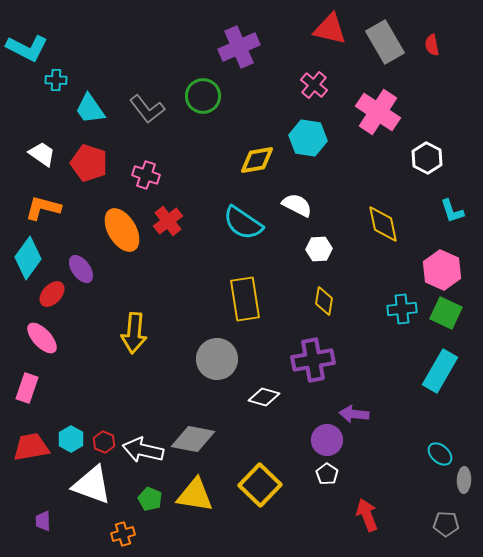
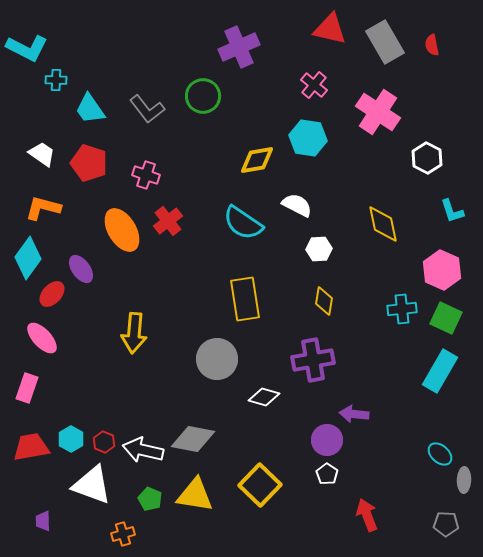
green square at (446, 313): moved 5 px down
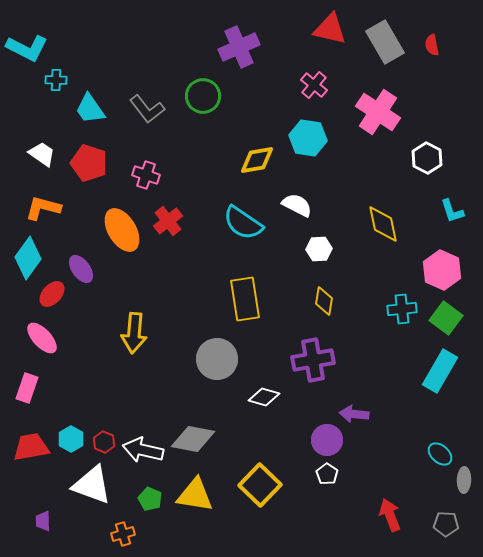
green square at (446, 318): rotated 12 degrees clockwise
red arrow at (367, 515): moved 23 px right
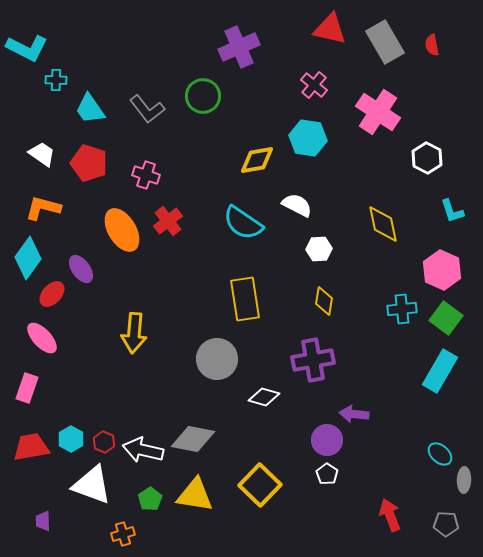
green pentagon at (150, 499): rotated 15 degrees clockwise
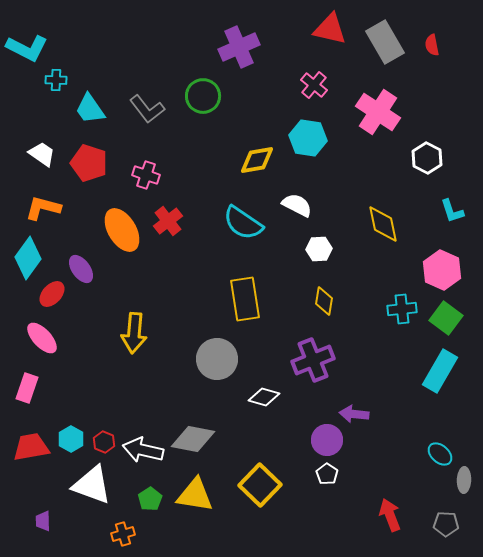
purple cross at (313, 360): rotated 12 degrees counterclockwise
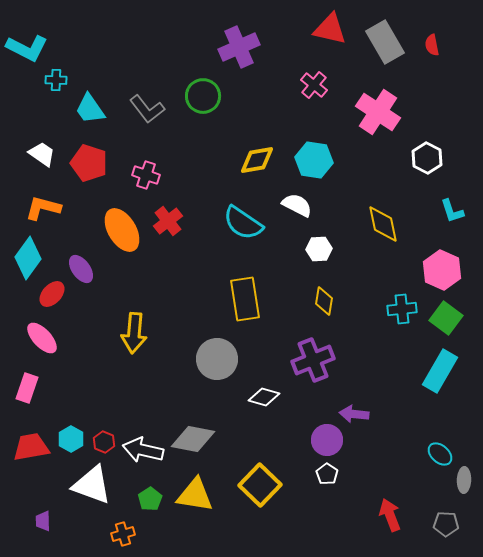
cyan hexagon at (308, 138): moved 6 px right, 22 px down
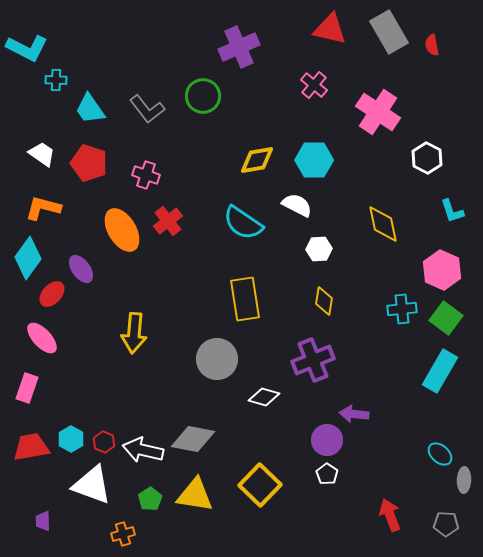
gray rectangle at (385, 42): moved 4 px right, 10 px up
cyan hexagon at (314, 160): rotated 9 degrees counterclockwise
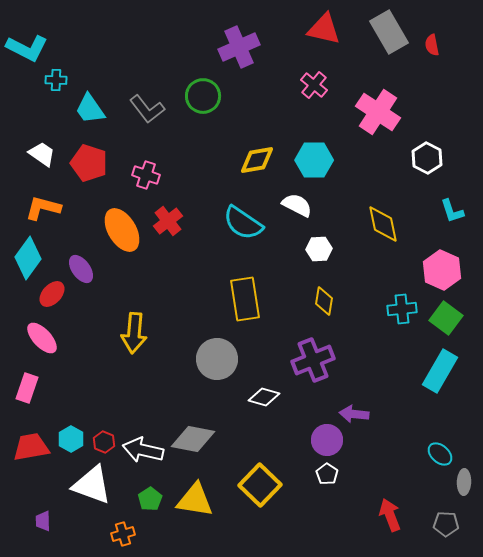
red triangle at (330, 29): moved 6 px left
gray ellipse at (464, 480): moved 2 px down
yellow triangle at (195, 495): moved 5 px down
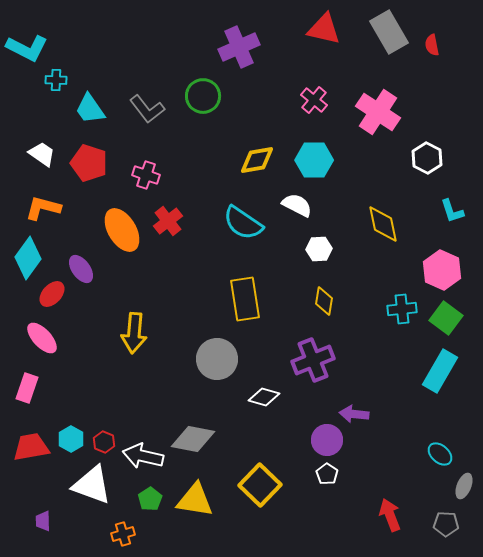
pink cross at (314, 85): moved 15 px down
white arrow at (143, 450): moved 6 px down
gray ellipse at (464, 482): moved 4 px down; rotated 20 degrees clockwise
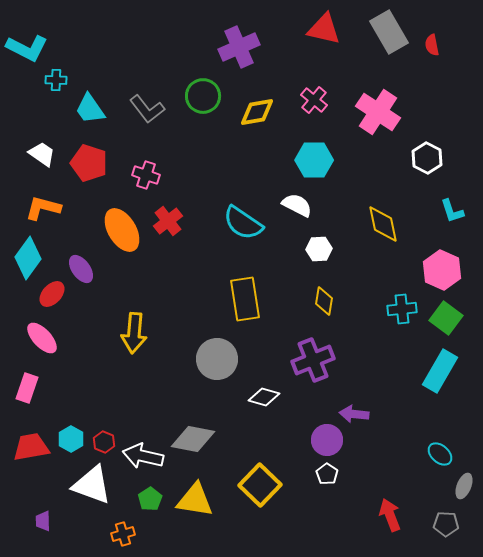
yellow diamond at (257, 160): moved 48 px up
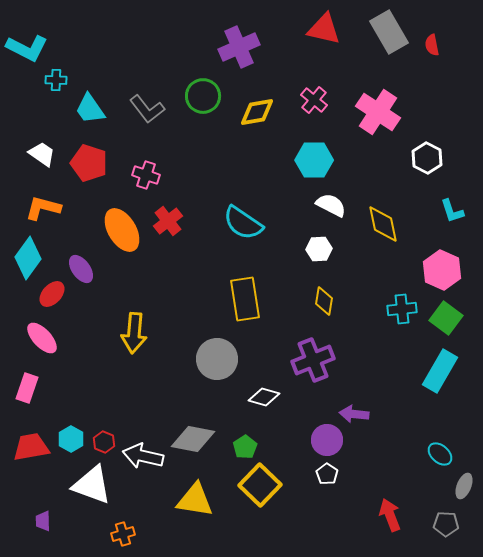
white semicircle at (297, 205): moved 34 px right
green pentagon at (150, 499): moved 95 px right, 52 px up
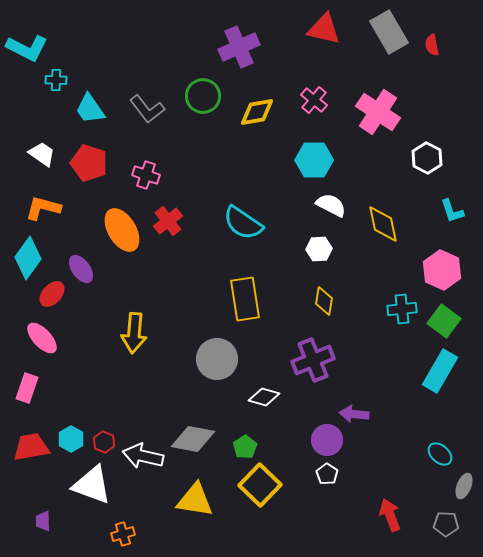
green square at (446, 318): moved 2 px left, 3 px down
